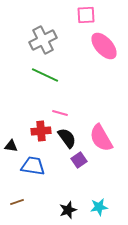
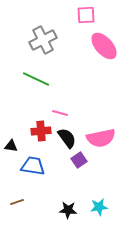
green line: moved 9 px left, 4 px down
pink semicircle: rotated 72 degrees counterclockwise
black star: rotated 24 degrees clockwise
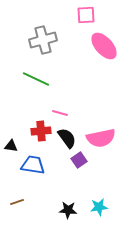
gray cross: rotated 12 degrees clockwise
blue trapezoid: moved 1 px up
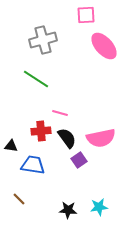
green line: rotated 8 degrees clockwise
brown line: moved 2 px right, 3 px up; rotated 64 degrees clockwise
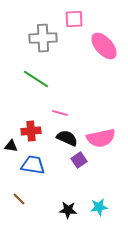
pink square: moved 12 px left, 4 px down
gray cross: moved 2 px up; rotated 12 degrees clockwise
red cross: moved 10 px left
black semicircle: rotated 30 degrees counterclockwise
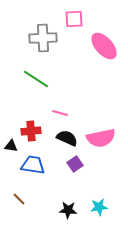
purple square: moved 4 px left, 4 px down
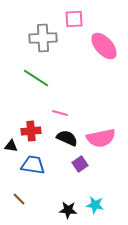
green line: moved 1 px up
purple square: moved 5 px right
cyan star: moved 4 px left, 2 px up; rotated 18 degrees clockwise
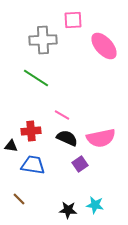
pink square: moved 1 px left, 1 px down
gray cross: moved 2 px down
pink line: moved 2 px right, 2 px down; rotated 14 degrees clockwise
